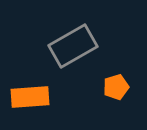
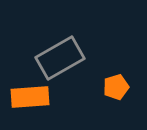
gray rectangle: moved 13 px left, 12 px down
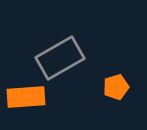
orange rectangle: moved 4 px left
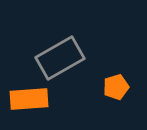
orange rectangle: moved 3 px right, 2 px down
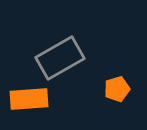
orange pentagon: moved 1 px right, 2 px down
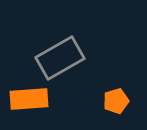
orange pentagon: moved 1 px left, 12 px down
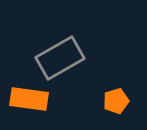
orange rectangle: rotated 12 degrees clockwise
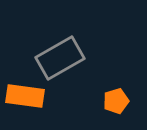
orange rectangle: moved 4 px left, 3 px up
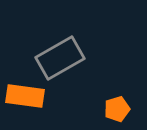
orange pentagon: moved 1 px right, 8 px down
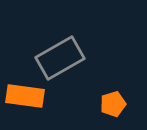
orange pentagon: moved 4 px left, 5 px up
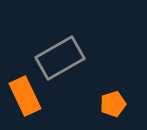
orange rectangle: rotated 57 degrees clockwise
